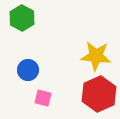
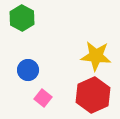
red hexagon: moved 6 px left, 1 px down
pink square: rotated 24 degrees clockwise
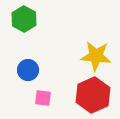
green hexagon: moved 2 px right, 1 px down
pink square: rotated 30 degrees counterclockwise
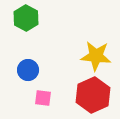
green hexagon: moved 2 px right, 1 px up
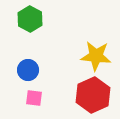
green hexagon: moved 4 px right, 1 px down
pink square: moved 9 px left
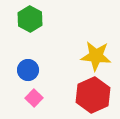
pink square: rotated 36 degrees clockwise
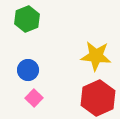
green hexagon: moved 3 px left; rotated 10 degrees clockwise
red hexagon: moved 5 px right, 3 px down
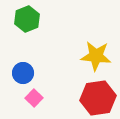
blue circle: moved 5 px left, 3 px down
red hexagon: rotated 16 degrees clockwise
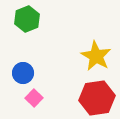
yellow star: rotated 24 degrees clockwise
red hexagon: moved 1 px left
